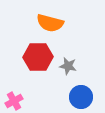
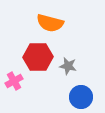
pink cross: moved 20 px up
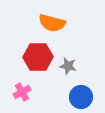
orange semicircle: moved 2 px right
pink cross: moved 8 px right, 11 px down
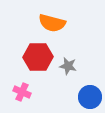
pink cross: rotated 36 degrees counterclockwise
blue circle: moved 9 px right
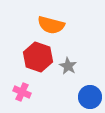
orange semicircle: moved 1 px left, 2 px down
red hexagon: rotated 20 degrees clockwise
gray star: rotated 18 degrees clockwise
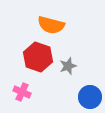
gray star: rotated 24 degrees clockwise
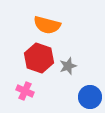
orange semicircle: moved 4 px left
red hexagon: moved 1 px right, 1 px down
pink cross: moved 3 px right, 1 px up
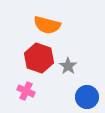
gray star: rotated 18 degrees counterclockwise
pink cross: moved 1 px right
blue circle: moved 3 px left
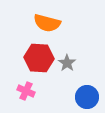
orange semicircle: moved 2 px up
red hexagon: rotated 16 degrees counterclockwise
gray star: moved 1 px left, 3 px up
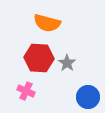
blue circle: moved 1 px right
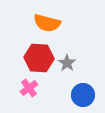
pink cross: moved 3 px right, 3 px up; rotated 30 degrees clockwise
blue circle: moved 5 px left, 2 px up
